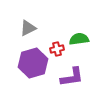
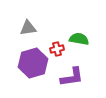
gray triangle: rotated 18 degrees clockwise
green semicircle: rotated 18 degrees clockwise
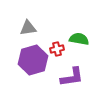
purple hexagon: moved 3 px up
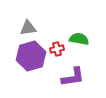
purple hexagon: moved 2 px left, 4 px up
purple L-shape: moved 1 px right
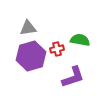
green semicircle: moved 1 px right, 1 px down
purple L-shape: rotated 10 degrees counterclockwise
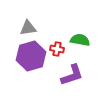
red cross: rotated 24 degrees clockwise
purple L-shape: moved 1 px left, 2 px up
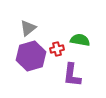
gray triangle: rotated 30 degrees counterclockwise
red cross: rotated 24 degrees counterclockwise
purple L-shape: rotated 115 degrees clockwise
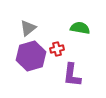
green semicircle: moved 12 px up
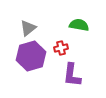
green semicircle: moved 1 px left, 3 px up
red cross: moved 4 px right, 1 px up
